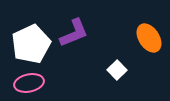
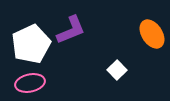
purple L-shape: moved 3 px left, 3 px up
orange ellipse: moved 3 px right, 4 px up
pink ellipse: moved 1 px right
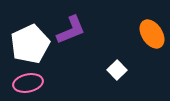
white pentagon: moved 1 px left
pink ellipse: moved 2 px left
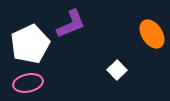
purple L-shape: moved 6 px up
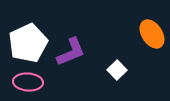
purple L-shape: moved 28 px down
white pentagon: moved 2 px left, 1 px up
pink ellipse: moved 1 px up; rotated 16 degrees clockwise
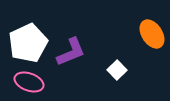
pink ellipse: moved 1 px right; rotated 16 degrees clockwise
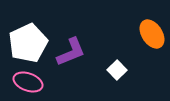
pink ellipse: moved 1 px left
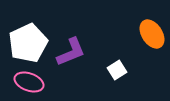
white square: rotated 12 degrees clockwise
pink ellipse: moved 1 px right
